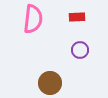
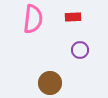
red rectangle: moved 4 px left
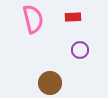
pink semicircle: rotated 20 degrees counterclockwise
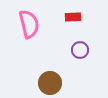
pink semicircle: moved 4 px left, 5 px down
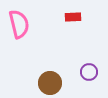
pink semicircle: moved 10 px left
purple circle: moved 9 px right, 22 px down
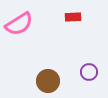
pink semicircle: rotated 72 degrees clockwise
brown circle: moved 2 px left, 2 px up
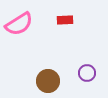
red rectangle: moved 8 px left, 3 px down
purple circle: moved 2 px left, 1 px down
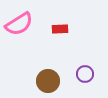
red rectangle: moved 5 px left, 9 px down
purple circle: moved 2 px left, 1 px down
